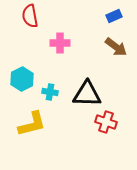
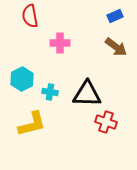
blue rectangle: moved 1 px right
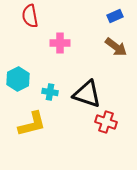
cyan hexagon: moved 4 px left
black triangle: rotated 16 degrees clockwise
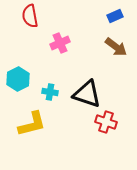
pink cross: rotated 24 degrees counterclockwise
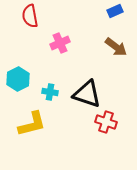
blue rectangle: moved 5 px up
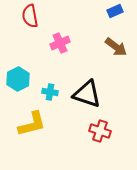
red cross: moved 6 px left, 9 px down
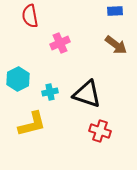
blue rectangle: rotated 21 degrees clockwise
brown arrow: moved 2 px up
cyan cross: rotated 21 degrees counterclockwise
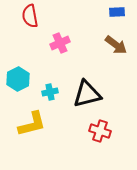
blue rectangle: moved 2 px right, 1 px down
black triangle: rotated 32 degrees counterclockwise
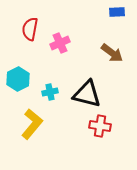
red semicircle: moved 13 px down; rotated 20 degrees clockwise
brown arrow: moved 4 px left, 8 px down
black triangle: rotated 28 degrees clockwise
yellow L-shape: rotated 36 degrees counterclockwise
red cross: moved 5 px up; rotated 10 degrees counterclockwise
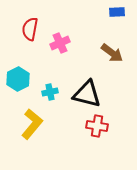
red cross: moved 3 px left
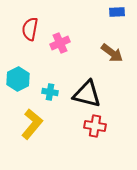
cyan cross: rotated 21 degrees clockwise
red cross: moved 2 px left
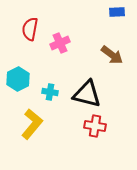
brown arrow: moved 2 px down
